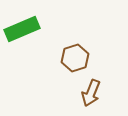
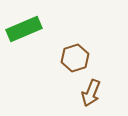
green rectangle: moved 2 px right
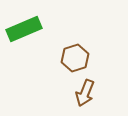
brown arrow: moved 6 px left
